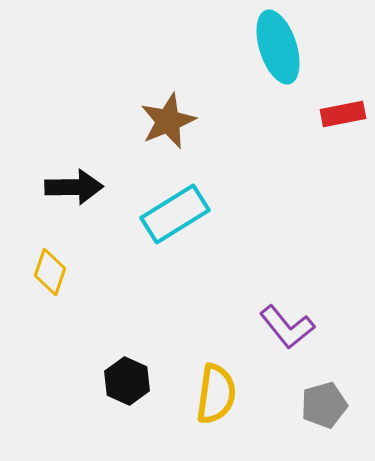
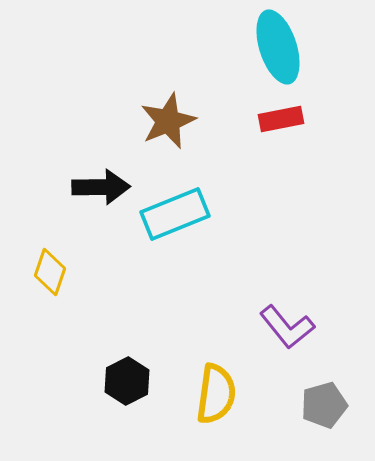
red rectangle: moved 62 px left, 5 px down
black arrow: moved 27 px right
cyan rectangle: rotated 10 degrees clockwise
black hexagon: rotated 9 degrees clockwise
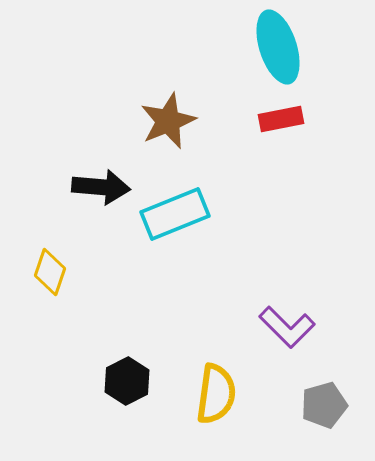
black arrow: rotated 6 degrees clockwise
purple L-shape: rotated 6 degrees counterclockwise
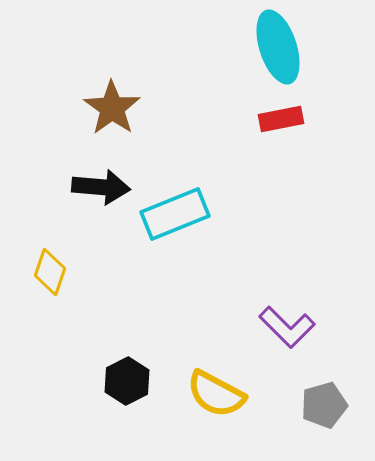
brown star: moved 56 px left, 13 px up; rotated 14 degrees counterclockwise
yellow semicircle: rotated 110 degrees clockwise
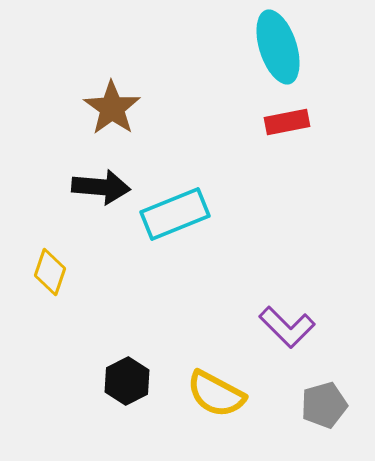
red rectangle: moved 6 px right, 3 px down
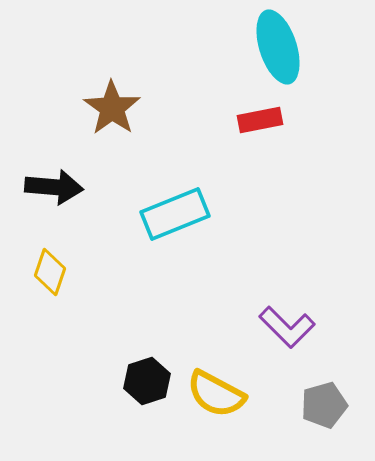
red rectangle: moved 27 px left, 2 px up
black arrow: moved 47 px left
black hexagon: moved 20 px right; rotated 9 degrees clockwise
